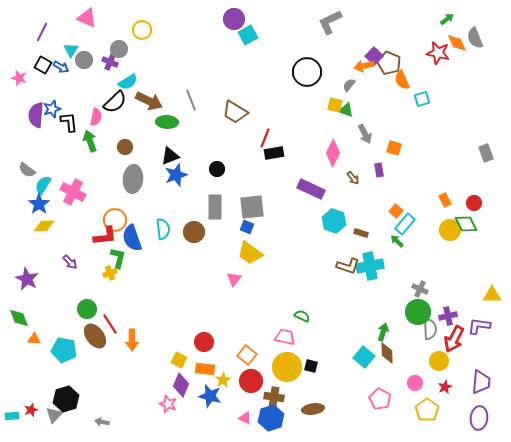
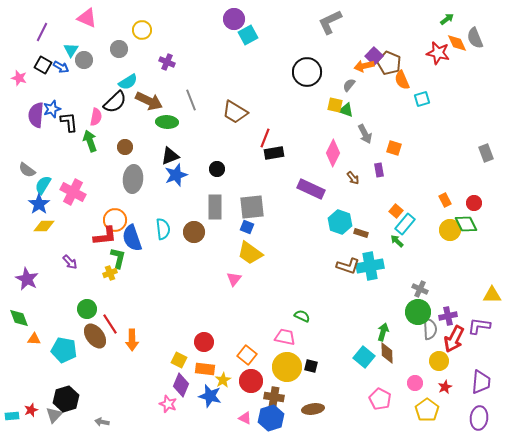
purple cross at (110, 62): moved 57 px right
cyan hexagon at (334, 221): moved 6 px right, 1 px down
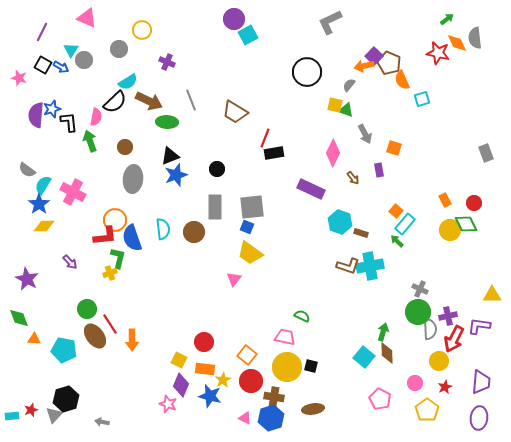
gray semicircle at (475, 38): rotated 15 degrees clockwise
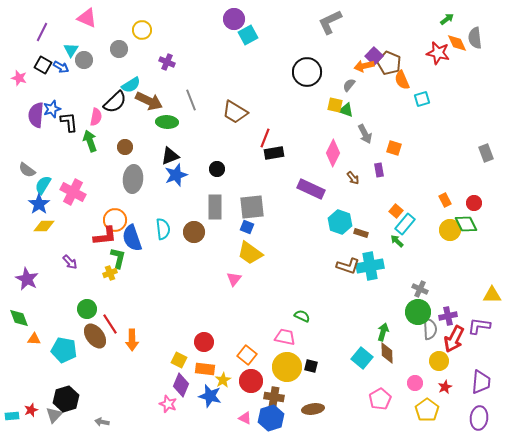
cyan semicircle at (128, 82): moved 3 px right, 3 px down
cyan square at (364, 357): moved 2 px left, 1 px down
pink pentagon at (380, 399): rotated 15 degrees clockwise
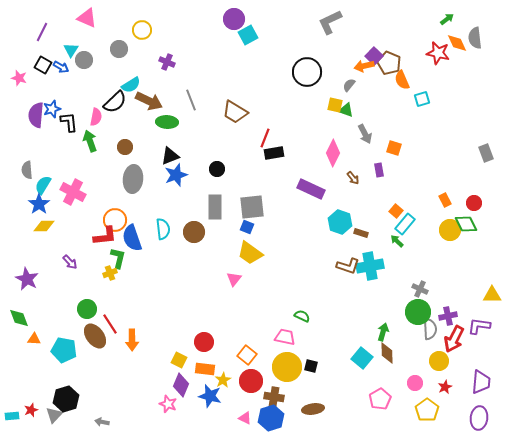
gray semicircle at (27, 170): rotated 48 degrees clockwise
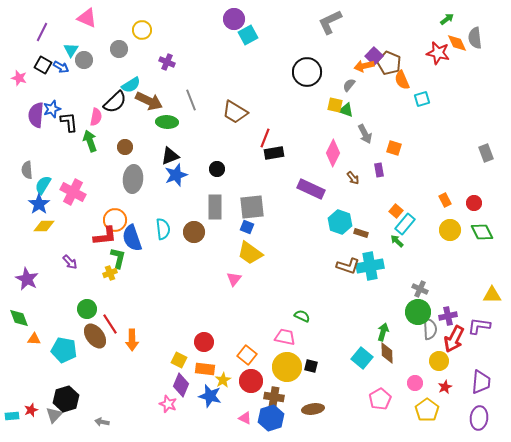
green diamond at (466, 224): moved 16 px right, 8 px down
